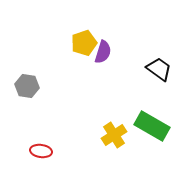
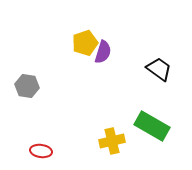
yellow pentagon: moved 1 px right
yellow cross: moved 2 px left, 6 px down; rotated 20 degrees clockwise
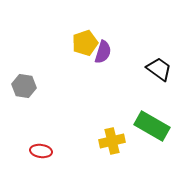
gray hexagon: moved 3 px left
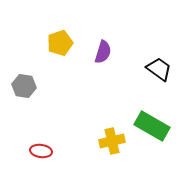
yellow pentagon: moved 25 px left
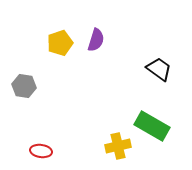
purple semicircle: moved 7 px left, 12 px up
yellow cross: moved 6 px right, 5 px down
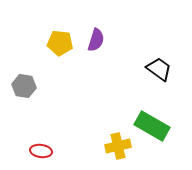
yellow pentagon: rotated 25 degrees clockwise
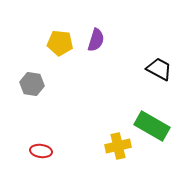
black trapezoid: rotated 8 degrees counterclockwise
gray hexagon: moved 8 px right, 2 px up
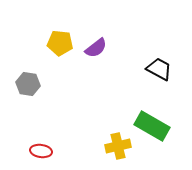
purple semicircle: moved 8 px down; rotated 35 degrees clockwise
gray hexagon: moved 4 px left
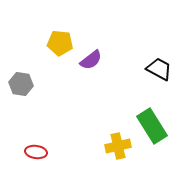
purple semicircle: moved 5 px left, 12 px down
gray hexagon: moved 7 px left
green rectangle: rotated 28 degrees clockwise
red ellipse: moved 5 px left, 1 px down
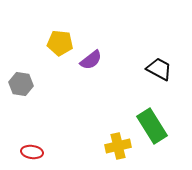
red ellipse: moved 4 px left
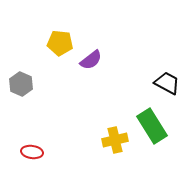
black trapezoid: moved 8 px right, 14 px down
gray hexagon: rotated 15 degrees clockwise
yellow cross: moved 3 px left, 6 px up
